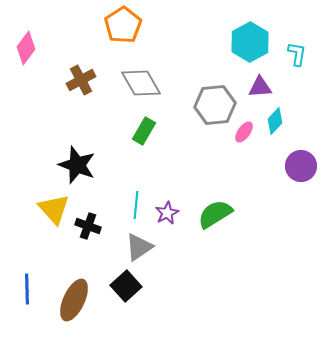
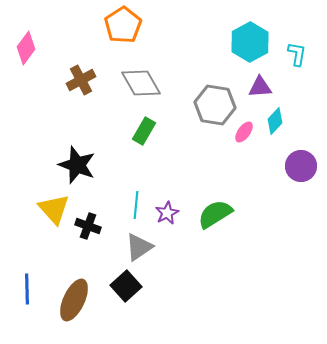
gray hexagon: rotated 15 degrees clockwise
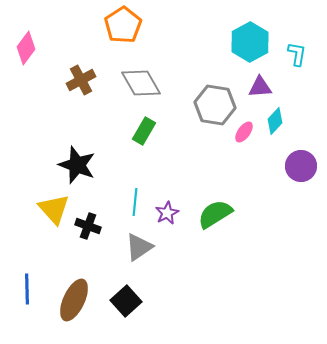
cyan line: moved 1 px left, 3 px up
black square: moved 15 px down
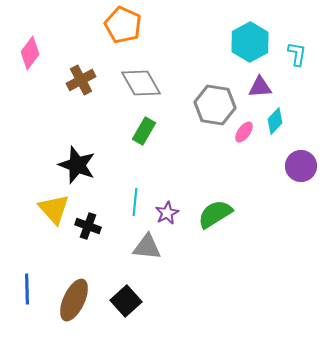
orange pentagon: rotated 15 degrees counterclockwise
pink diamond: moved 4 px right, 5 px down
gray triangle: moved 8 px right; rotated 40 degrees clockwise
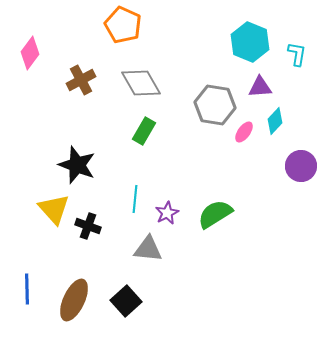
cyan hexagon: rotated 9 degrees counterclockwise
cyan line: moved 3 px up
gray triangle: moved 1 px right, 2 px down
